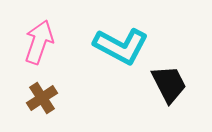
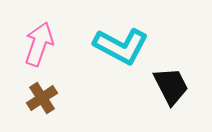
pink arrow: moved 2 px down
black trapezoid: moved 2 px right, 2 px down
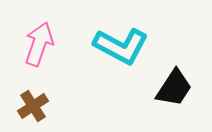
black trapezoid: moved 3 px right, 2 px down; rotated 60 degrees clockwise
brown cross: moved 9 px left, 8 px down
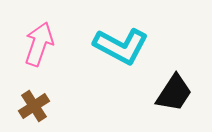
black trapezoid: moved 5 px down
brown cross: moved 1 px right
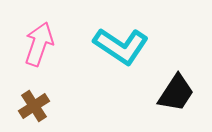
cyan L-shape: rotated 6 degrees clockwise
black trapezoid: moved 2 px right
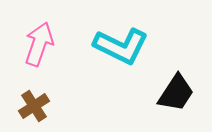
cyan L-shape: rotated 8 degrees counterclockwise
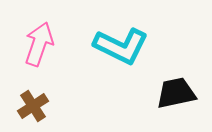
black trapezoid: rotated 135 degrees counterclockwise
brown cross: moved 1 px left
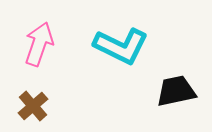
black trapezoid: moved 2 px up
brown cross: rotated 8 degrees counterclockwise
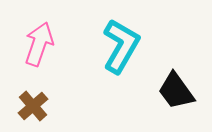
cyan L-shape: rotated 86 degrees counterclockwise
black trapezoid: rotated 114 degrees counterclockwise
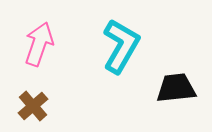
black trapezoid: moved 3 px up; rotated 120 degrees clockwise
